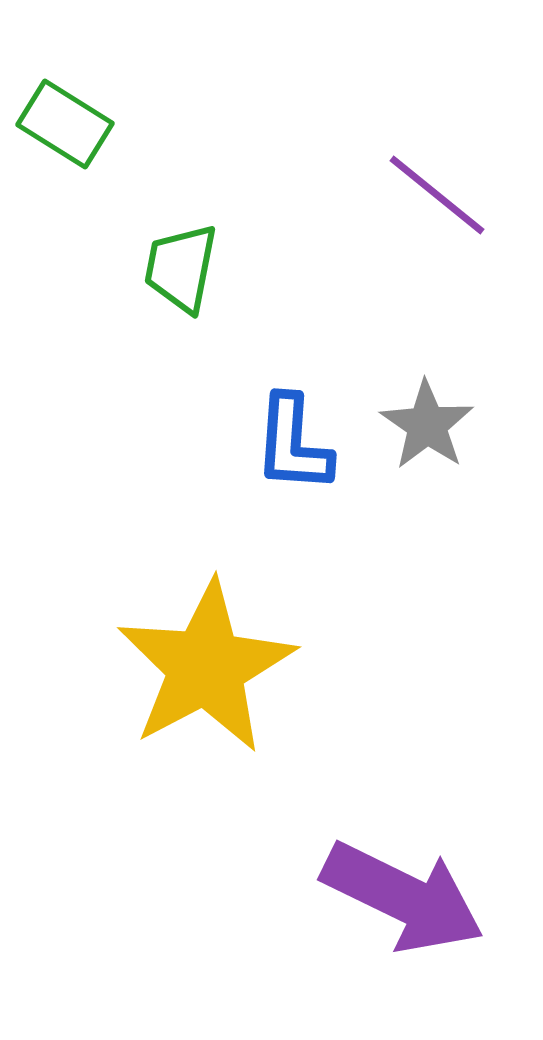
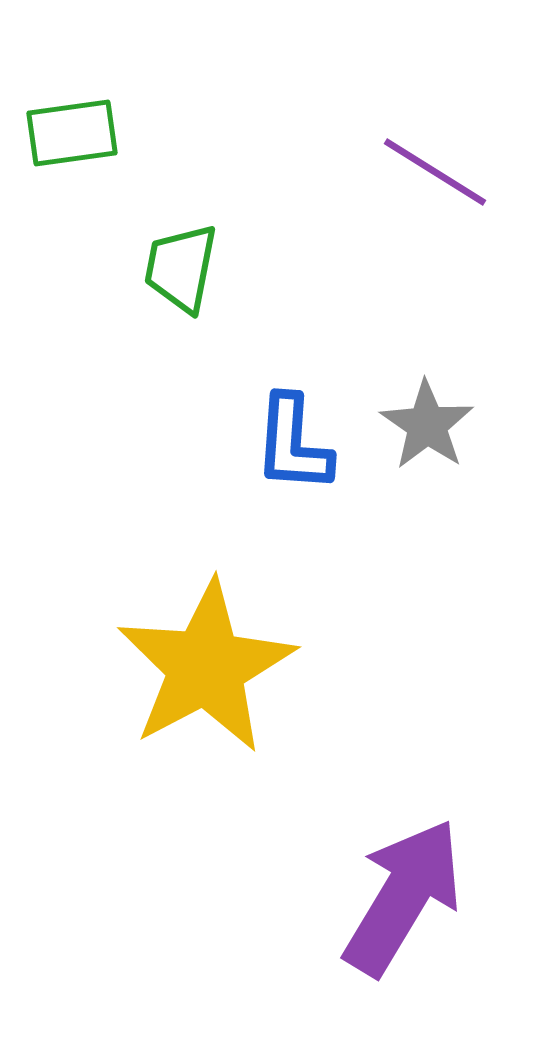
green rectangle: moved 7 px right, 9 px down; rotated 40 degrees counterclockwise
purple line: moved 2 px left, 23 px up; rotated 7 degrees counterclockwise
purple arrow: rotated 85 degrees counterclockwise
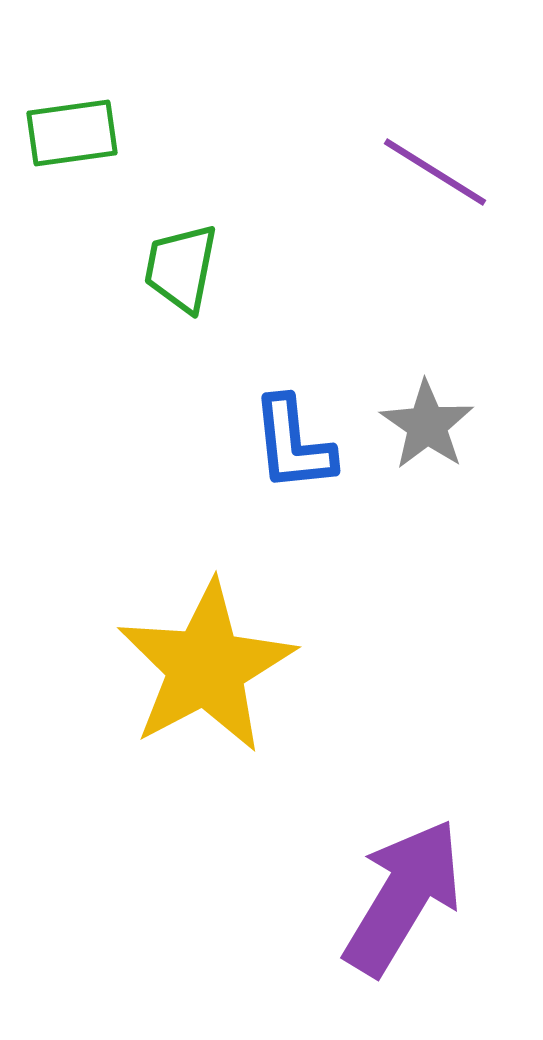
blue L-shape: rotated 10 degrees counterclockwise
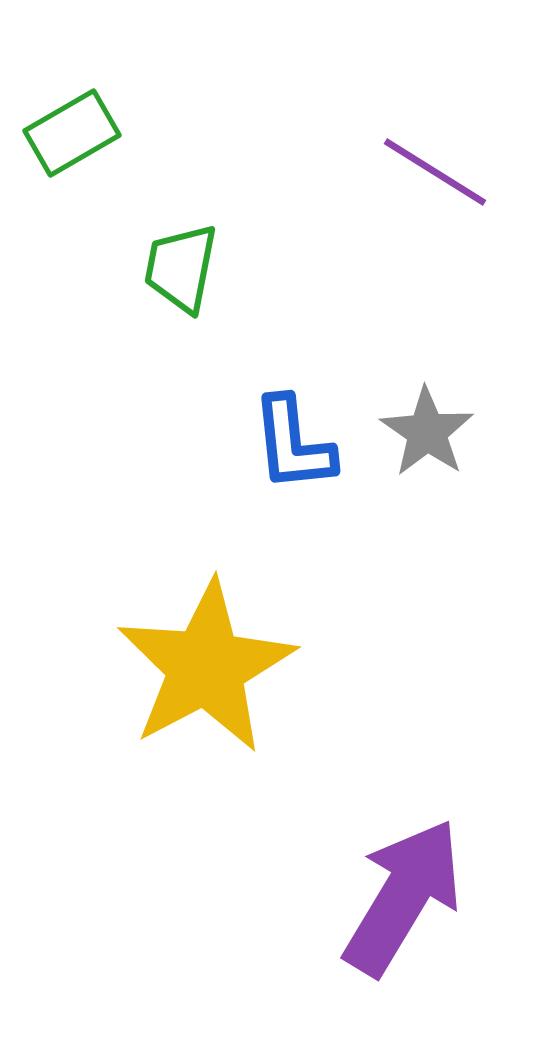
green rectangle: rotated 22 degrees counterclockwise
gray star: moved 7 px down
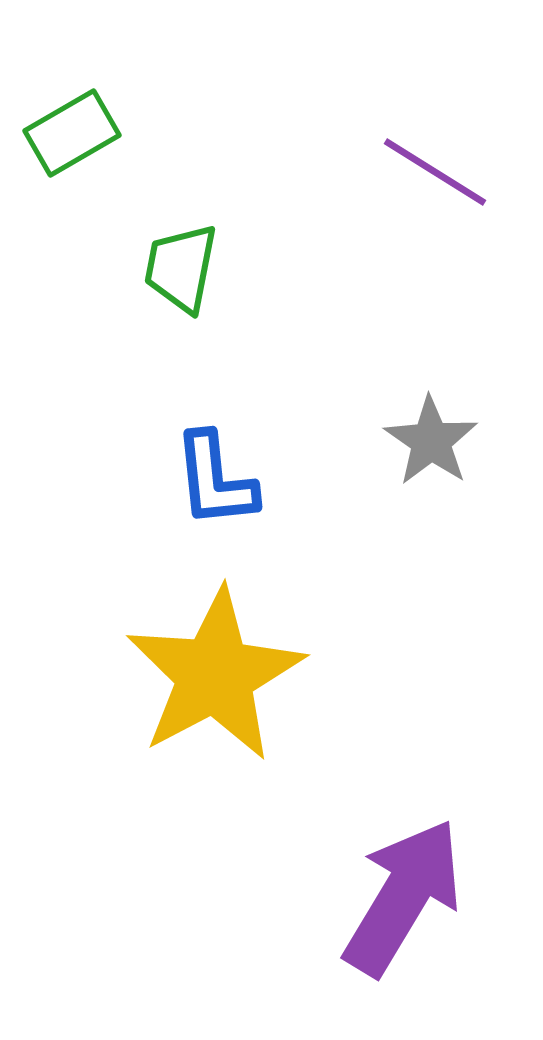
gray star: moved 4 px right, 9 px down
blue L-shape: moved 78 px left, 36 px down
yellow star: moved 9 px right, 8 px down
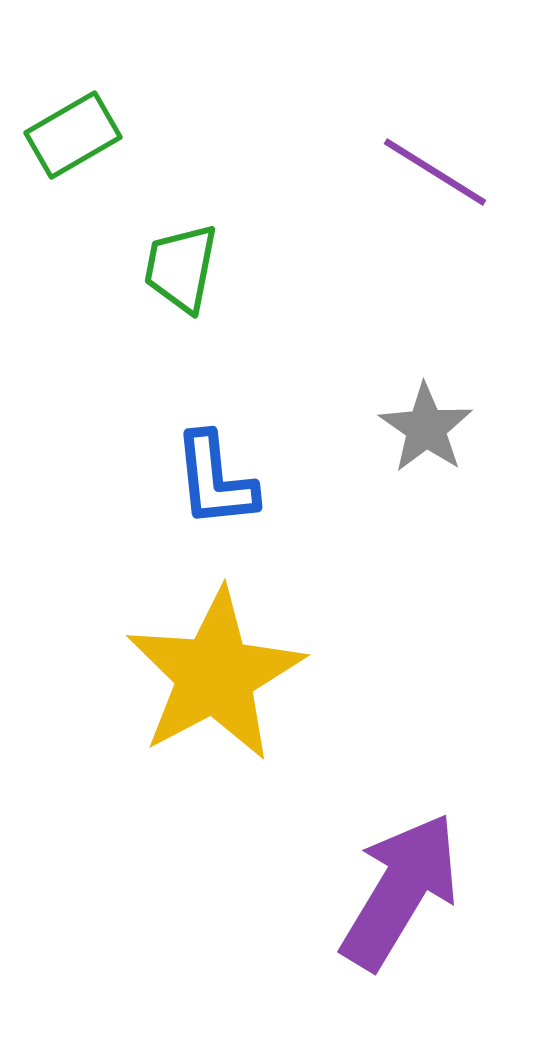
green rectangle: moved 1 px right, 2 px down
gray star: moved 5 px left, 13 px up
purple arrow: moved 3 px left, 6 px up
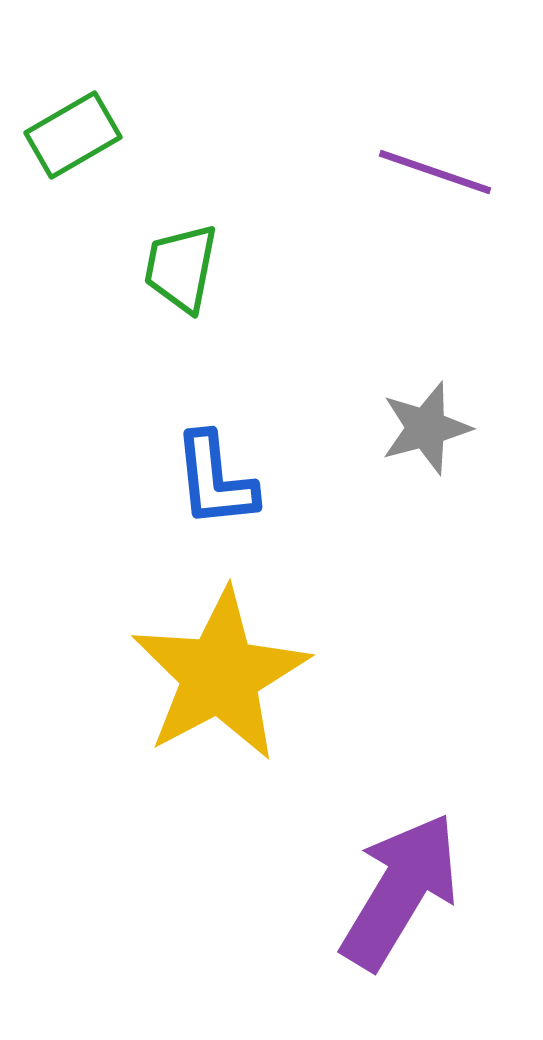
purple line: rotated 13 degrees counterclockwise
gray star: rotated 22 degrees clockwise
yellow star: moved 5 px right
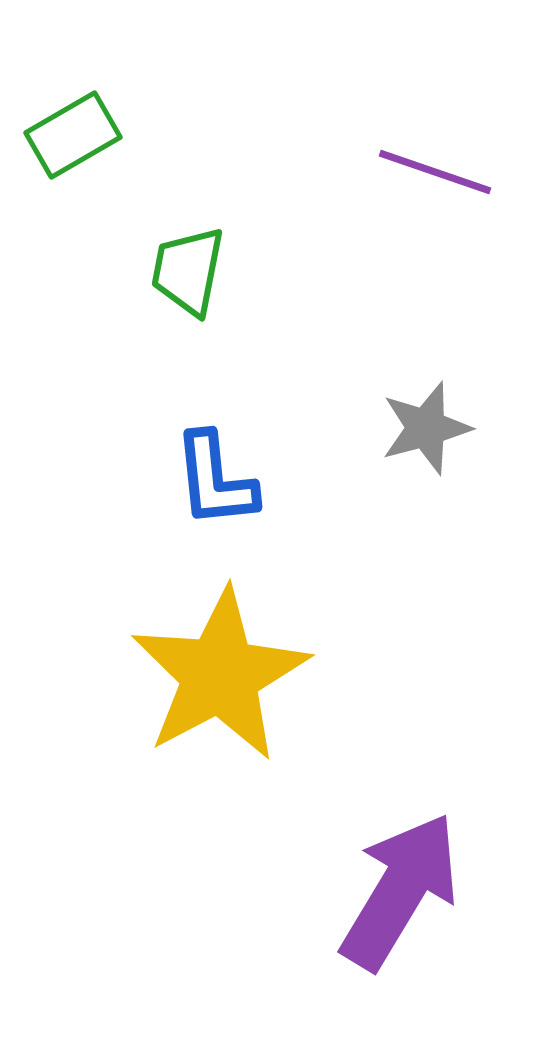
green trapezoid: moved 7 px right, 3 px down
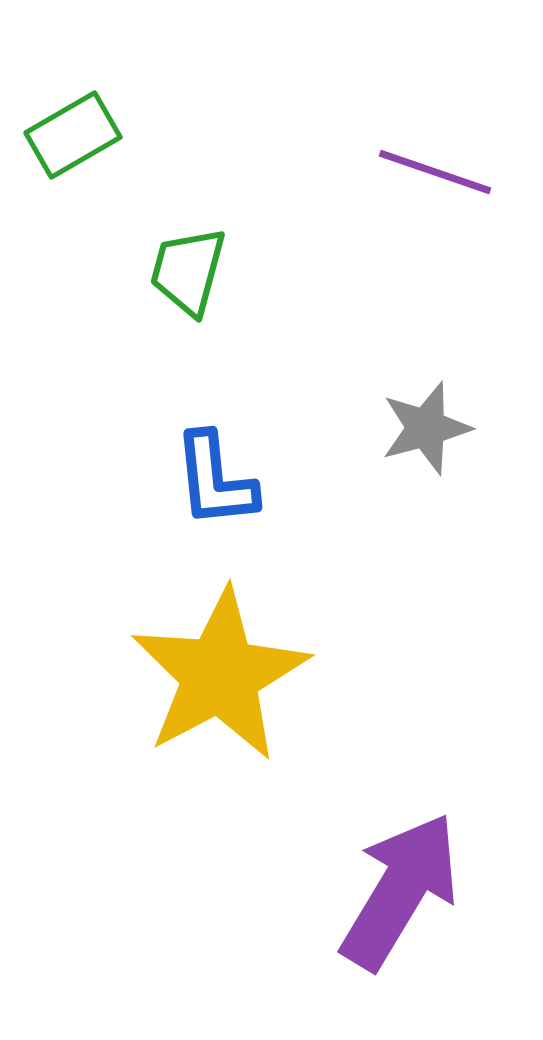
green trapezoid: rotated 4 degrees clockwise
